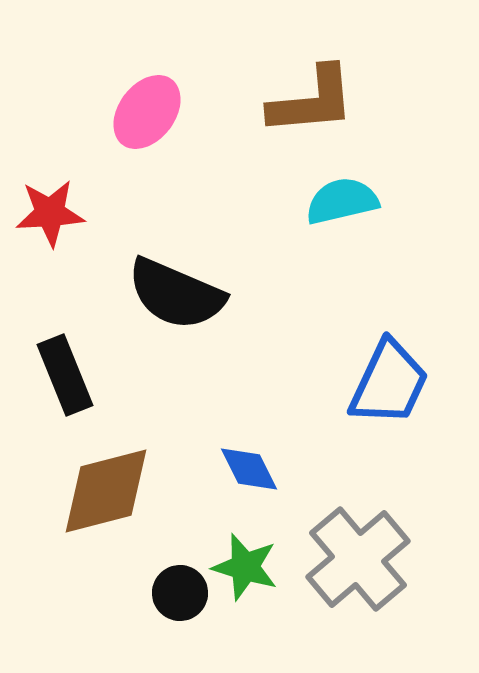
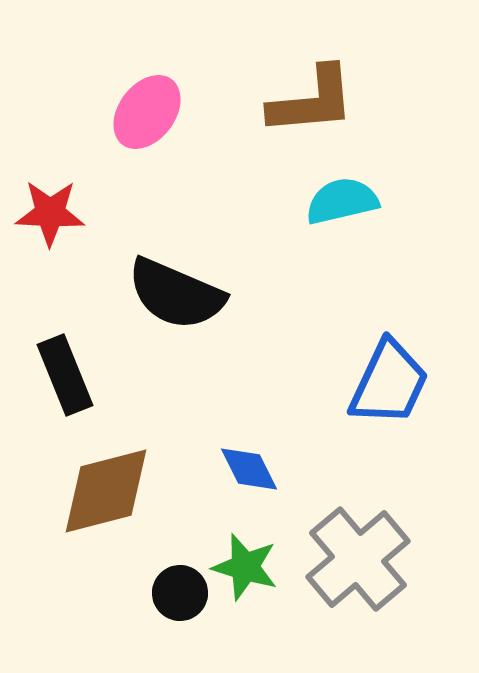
red star: rotated 6 degrees clockwise
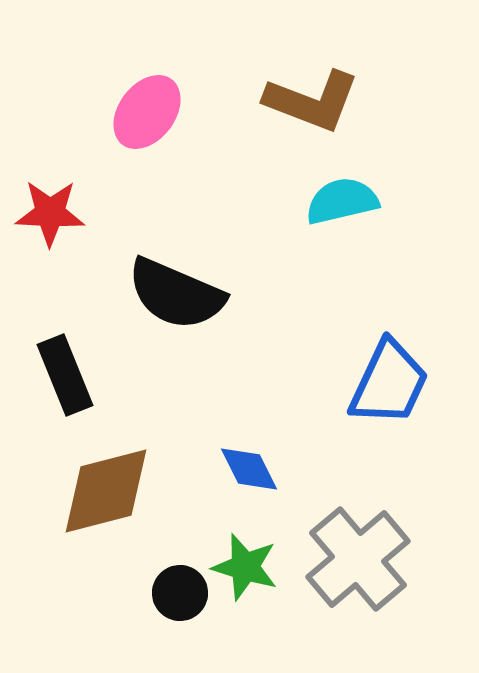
brown L-shape: rotated 26 degrees clockwise
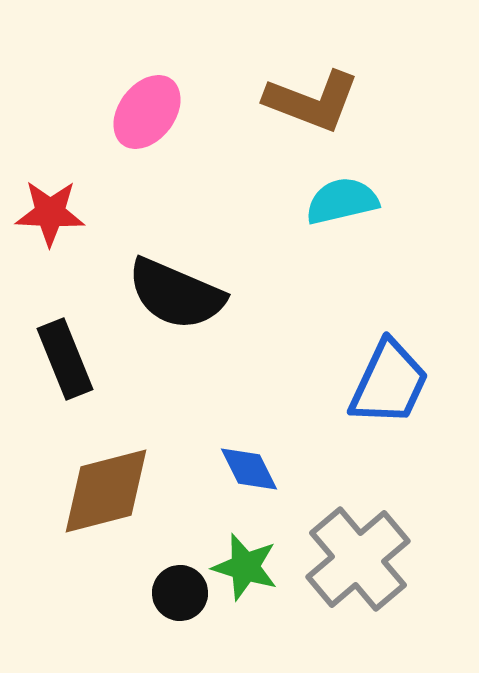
black rectangle: moved 16 px up
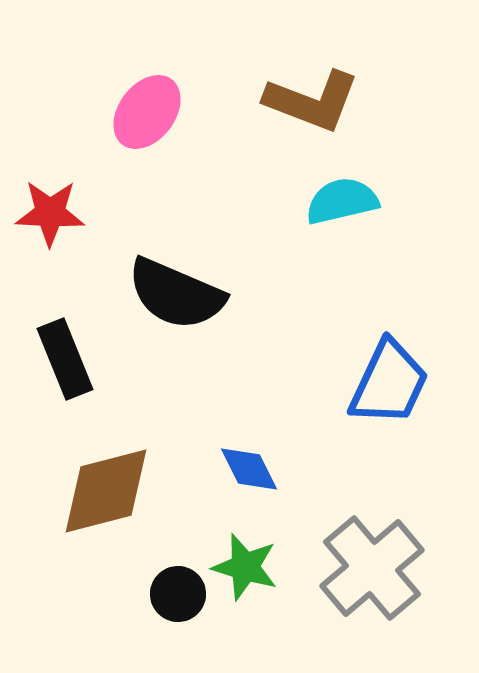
gray cross: moved 14 px right, 9 px down
black circle: moved 2 px left, 1 px down
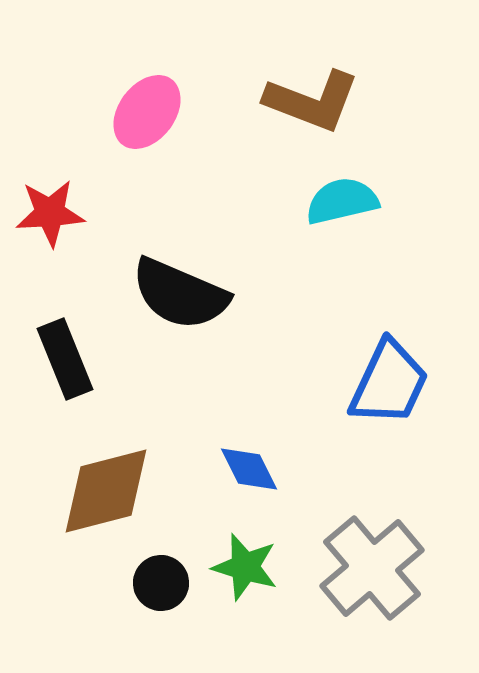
red star: rotated 6 degrees counterclockwise
black semicircle: moved 4 px right
black circle: moved 17 px left, 11 px up
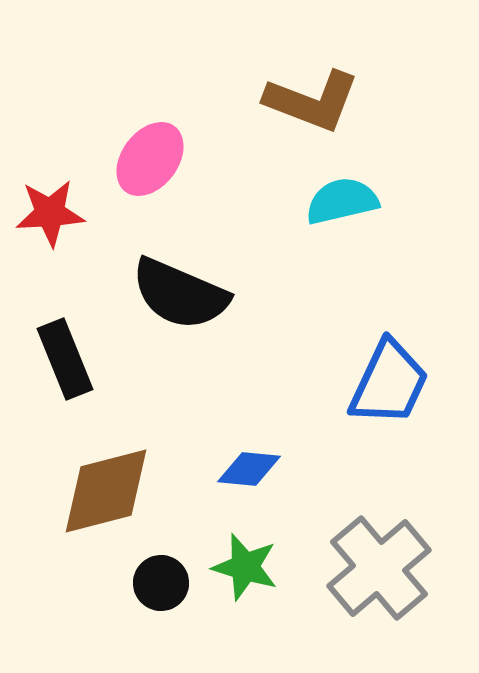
pink ellipse: moved 3 px right, 47 px down
blue diamond: rotated 58 degrees counterclockwise
gray cross: moved 7 px right
